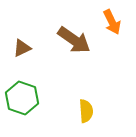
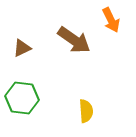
orange arrow: moved 1 px left, 2 px up
green hexagon: rotated 12 degrees counterclockwise
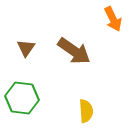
orange arrow: moved 2 px right, 1 px up
brown arrow: moved 11 px down
brown triangle: moved 4 px right; rotated 30 degrees counterclockwise
